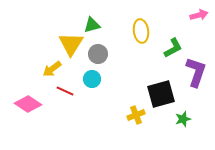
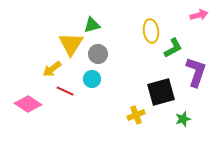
yellow ellipse: moved 10 px right
black square: moved 2 px up
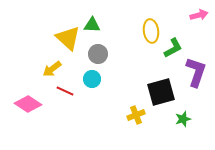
green triangle: rotated 18 degrees clockwise
yellow triangle: moved 3 px left, 6 px up; rotated 20 degrees counterclockwise
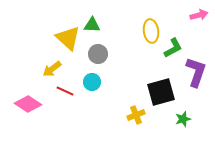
cyan circle: moved 3 px down
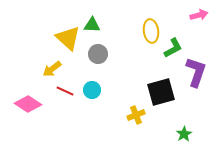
cyan circle: moved 8 px down
green star: moved 1 px right, 15 px down; rotated 14 degrees counterclockwise
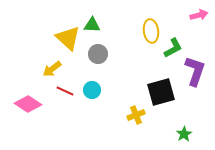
purple L-shape: moved 1 px left, 1 px up
